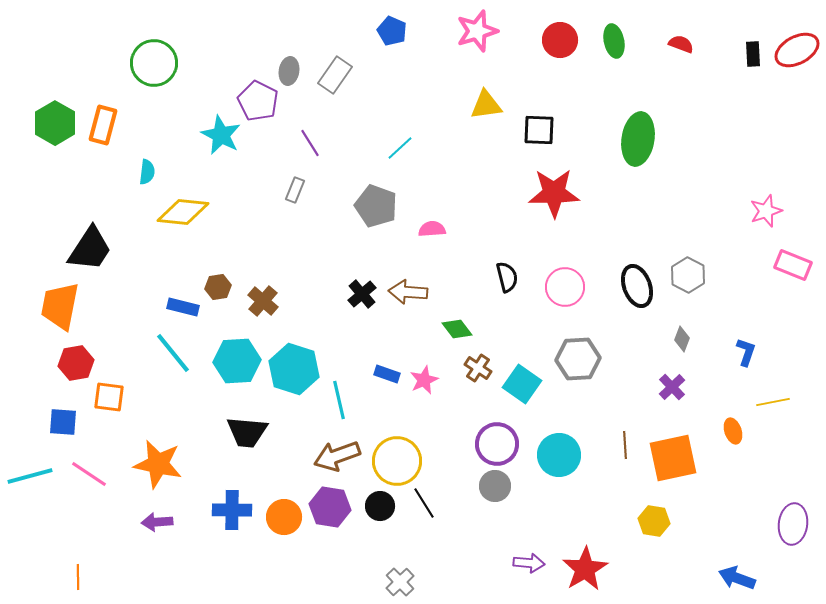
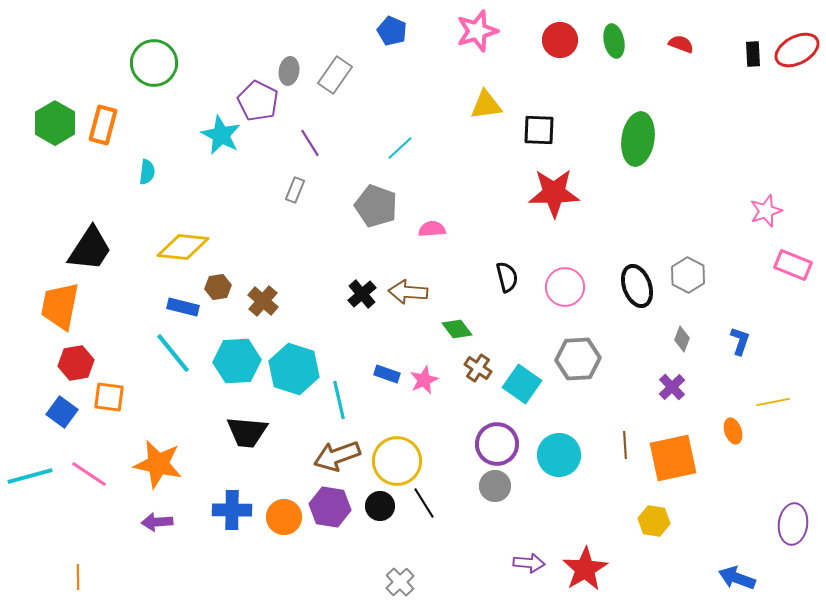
yellow diamond at (183, 212): moved 35 px down
blue L-shape at (746, 352): moved 6 px left, 11 px up
blue square at (63, 422): moved 1 px left, 10 px up; rotated 32 degrees clockwise
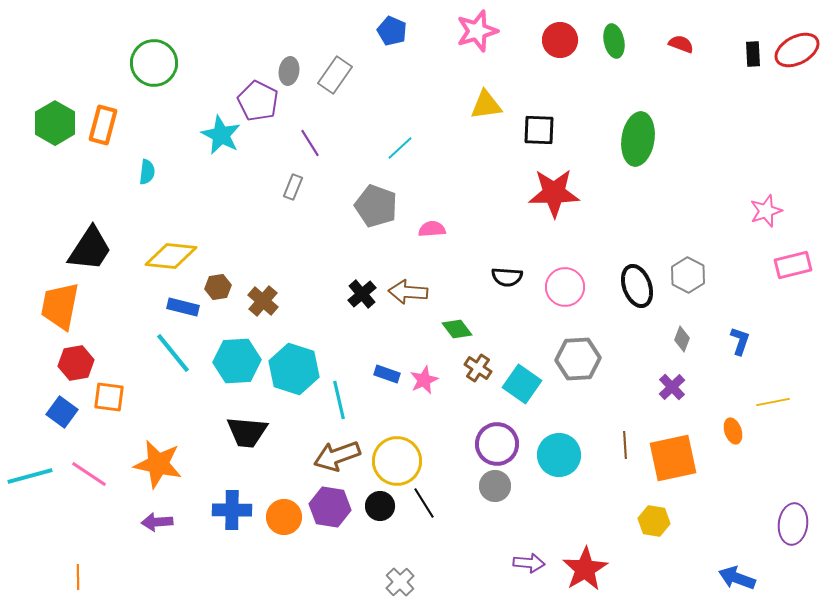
gray rectangle at (295, 190): moved 2 px left, 3 px up
yellow diamond at (183, 247): moved 12 px left, 9 px down
pink rectangle at (793, 265): rotated 36 degrees counterclockwise
black semicircle at (507, 277): rotated 108 degrees clockwise
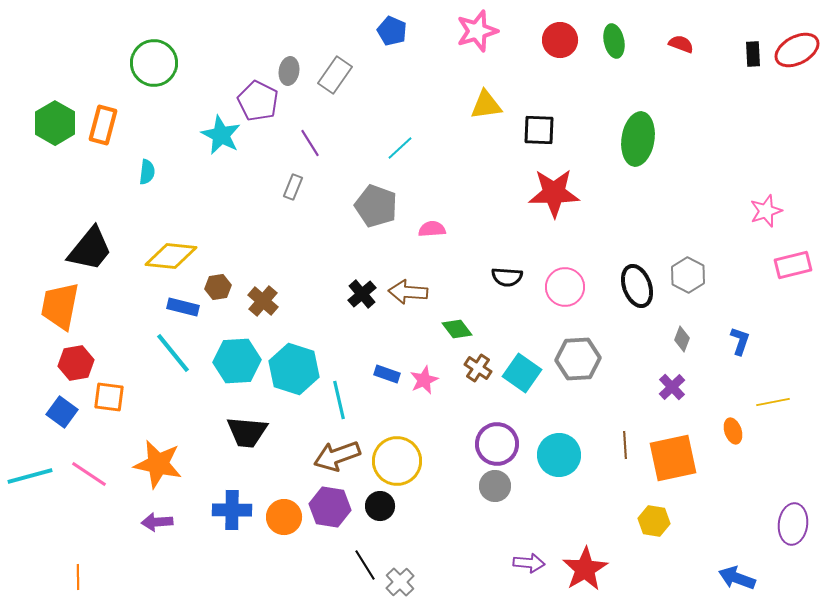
black trapezoid at (90, 249): rotated 6 degrees clockwise
cyan square at (522, 384): moved 11 px up
black line at (424, 503): moved 59 px left, 62 px down
